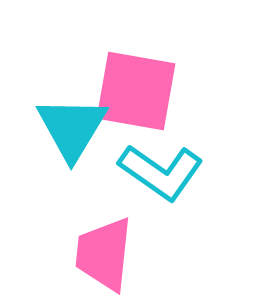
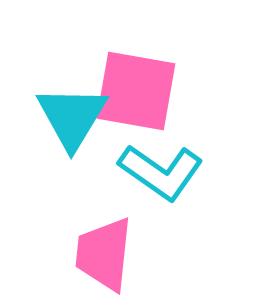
cyan triangle: moved 11 px up
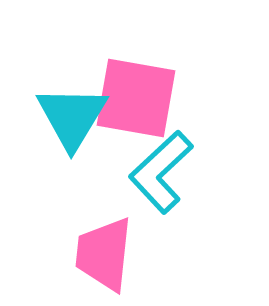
pink square: moved 7 px down
cyan L-shape: rotated 102 degrees clockwise
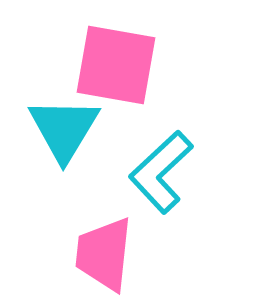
pink square: moved 20 px left, 33 px up
cyan triangle: moved 8 px left, 12 px down
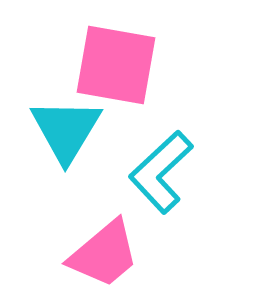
cyan triangle: moved 2 px right, 1 px down
pink trapezoid: rotated 136 degrees counterclockwise
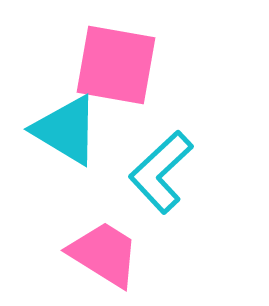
cyan triangle: rotated 30 degrees counterclockwise
pink trapezoid: rotated 108 degrees counterclockwise
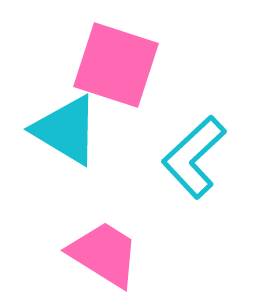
pink square: rotated 8 degrees clockwise
cyan L-shape: moved 33 px right, 15 px up
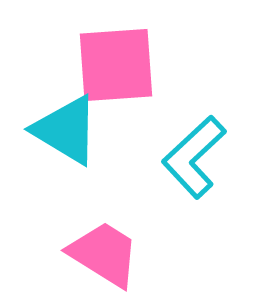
pink square: rotated 22 degrees counterclockwise
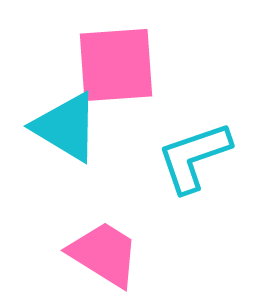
cyan triangle: moved 3 px up
cyan L-shape: rotated 24 degrees clockwise
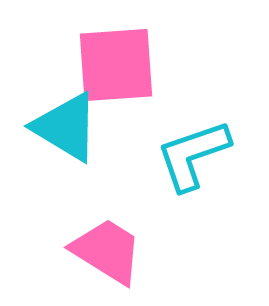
cyan L-shape: moved 1 px left, 2 px up
pink trapezoid: moved 3 px right, 3 px up
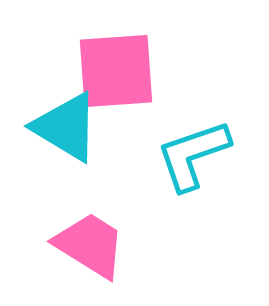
pink square: moved 6 px down
pink trapezoid: moved 17 px left, 6 px up
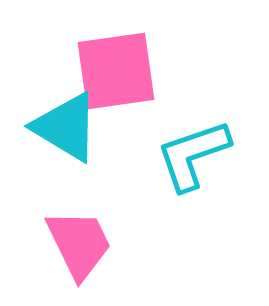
pink square: rotated 4 degrees counterclockwise
pink trapezoid: moved 11 px left, 1 px up; rotated 32 degrees clockwise
